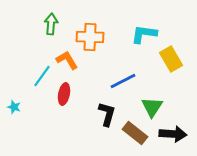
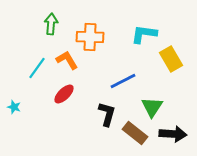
cyan line: moved 5 px left, 8 px up
red ellipse: rotated 35 degrees clockwise
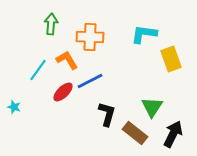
yellow rectangle: rotated 10 degrees clockwise
cyan line: moved 1 px right, 2 px down
blue line: moved 33 px left
red ellipse: moved 1 px left, 2 px up
black arrow: rotated 68 degrees counterclockwise
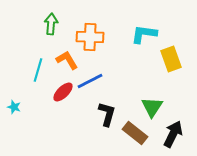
cyan line: rotated 20 degrees counterclockwise
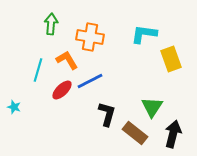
orange cross: rotated 8 degrees clockwise
red ellipse: moved 1 px left, 2 px up
black arrow: rotated 12 degrees counterclockwise
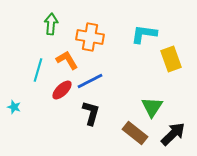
black L-shape: moved 16 px left, 1 px up
black arrow: rotated 32 degrees clockwise
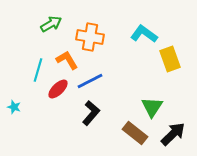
green arrow: rotated 55 degrees clockwise
cyan L-shape: rotated 28 degrees clockwise
yellow rectangle: moved 1 px left
red ellipse: moved 4 px left, 1 px up
black L-shape: rotated 25 degrees clockwise
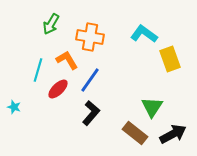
green arrow: rotated 150 degrees clockwise
blue line: moved 1 px up; rotated 28 degrees counterclockwise
black arrow: rotated 16 degrees clockwise
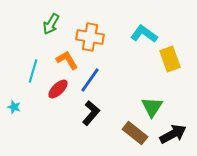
cyan line: moved 5 px left, 1 px down
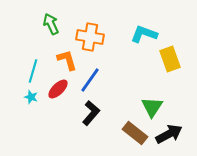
green arrow: rotated 125 degrees clockwise
cyan L-shape: rotated 16 degrees counterclockwise
orange L-shape: rotated 15 degrees clockwise
cyan star: moved 17 px right, 10 px up
black arrow: moved 4 px left
